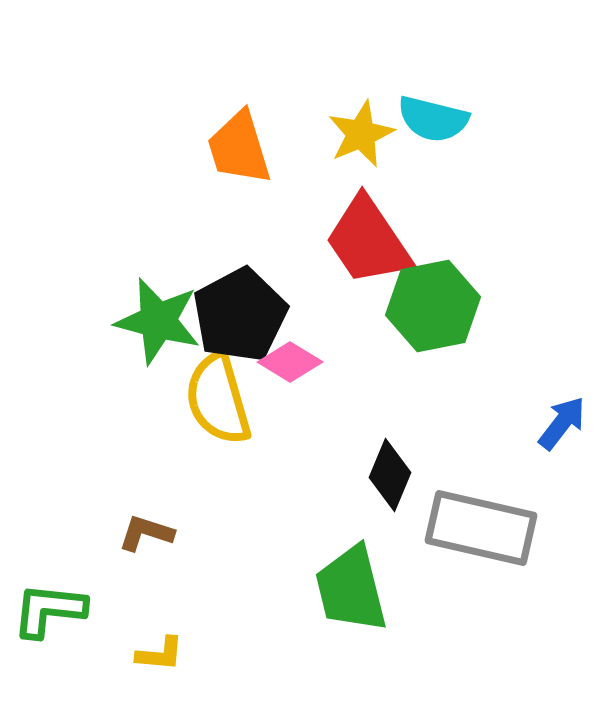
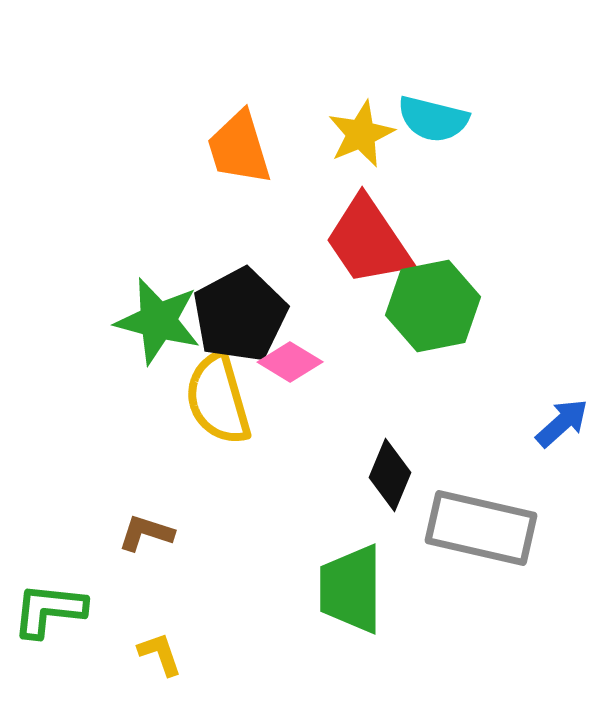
blue arrow: rotated 10 degrees clockwise
green trapezoid: rotated 14 degrees clockwise
yellow L-shape: rotated 114 degrees counterclockwise
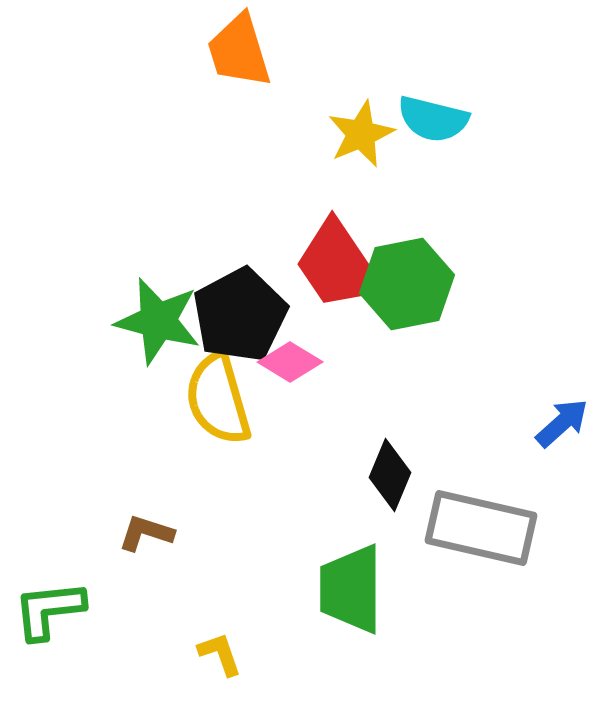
orange trapezoid: moved 97 px up
red trapezoid: moved 30 px left, 24 px down
green hexagon: moved 26 px left, 22 px up
green L-shape: rotated 12 degrees counterclockwise
yellow L-shape: moved 60 px right
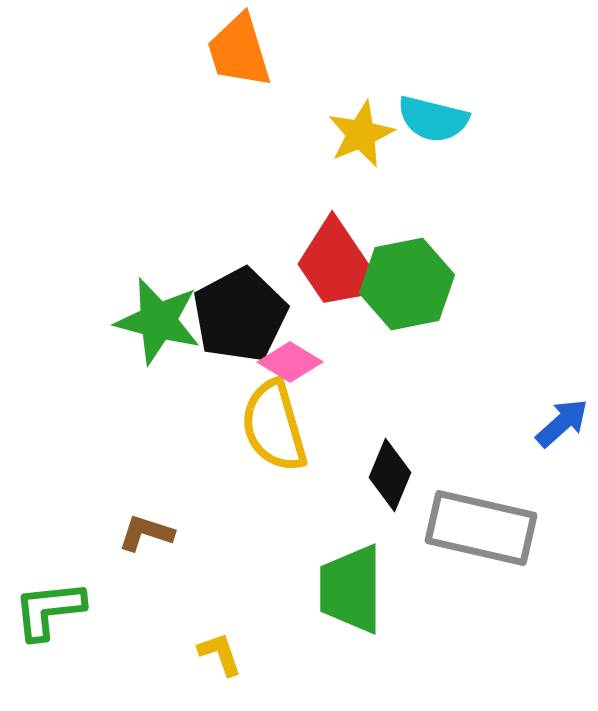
yellow semicircle: moved 56 px right, 27 px down
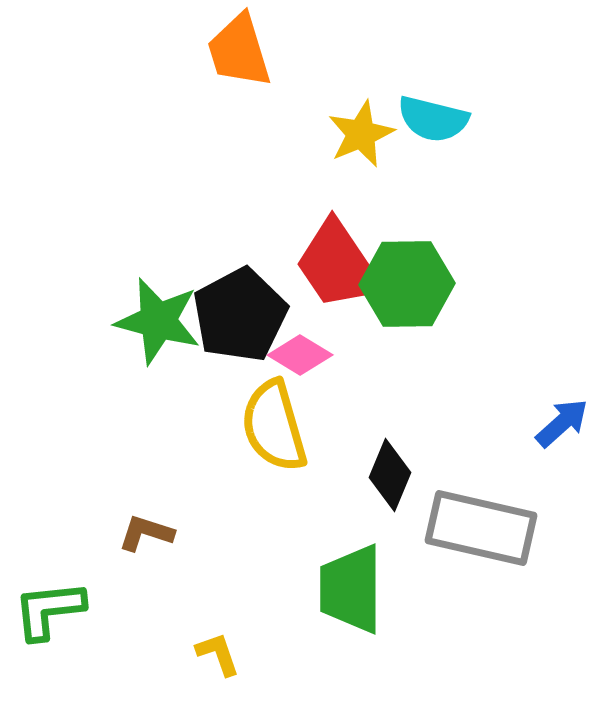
green hexagon: rotated 10 degrees clockwise
pink diamond: moved 10 px right, 7 px up
yellow L-shape: moved 2 px left
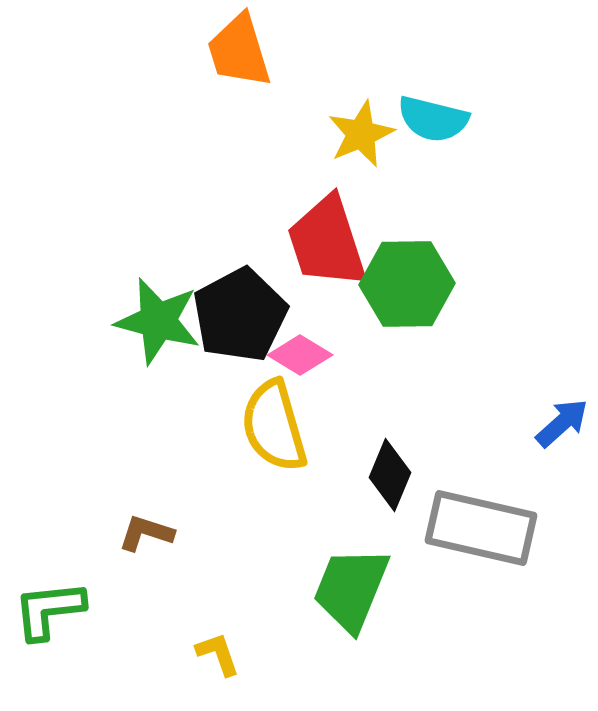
red trapezoid: moved 11 px left, 23 px up; rotated 16 degrees clockwise
green trapezoid: rotated 22 degrees clockwise
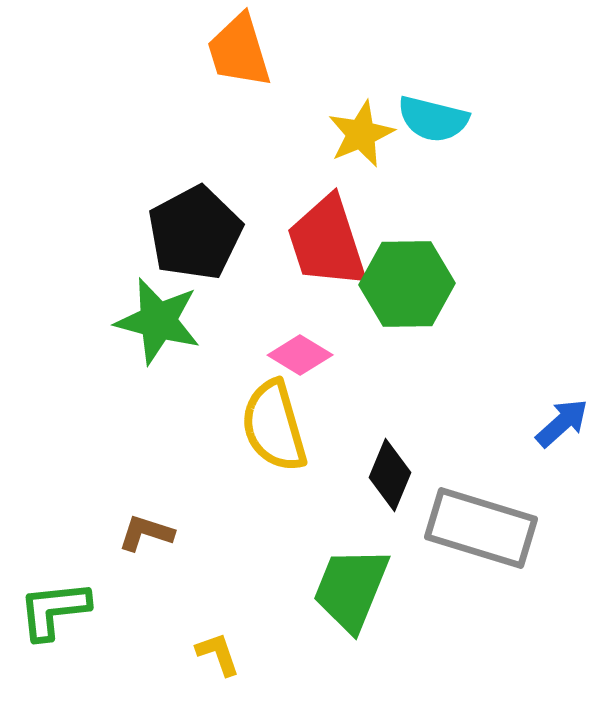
black pentagon: moved 45 px left, 82 px up
gray rectangle: rotated 4 degrees clockwise
green L-shape: moved 5 px right
